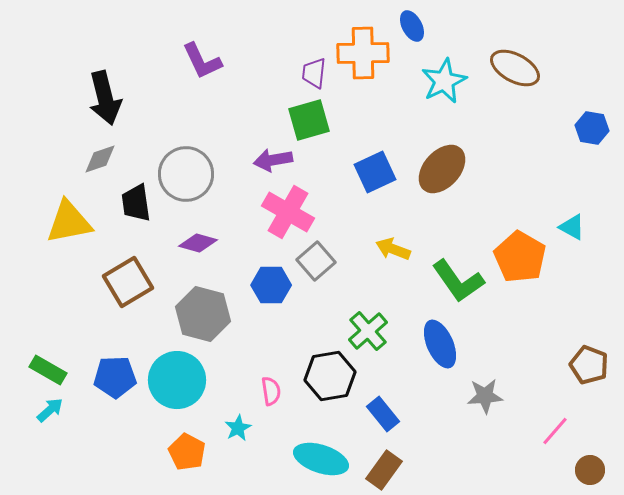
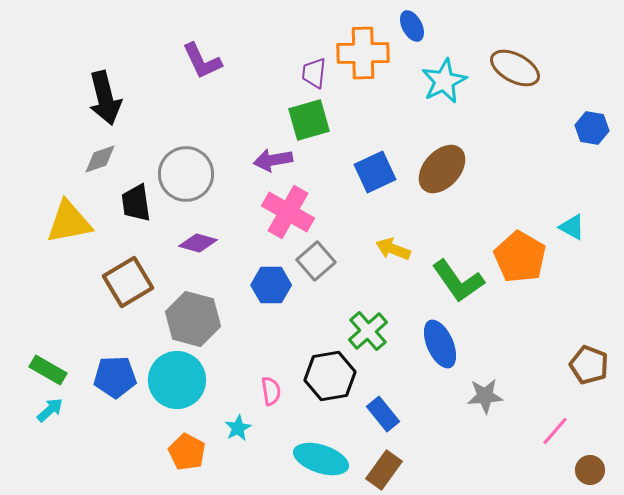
gray hexagon at (203, 314): moved 10 px left, 5 px down
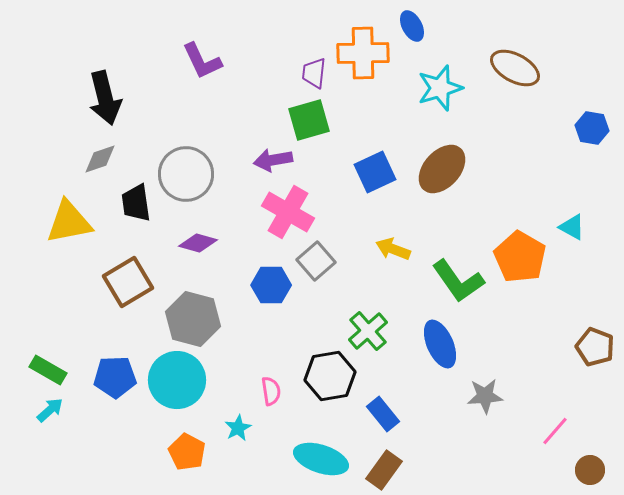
cyan star at (444, 81): moved 4 px left, 7 px down; rotated 9 degrees clockwise
brown pentagon at (589, 365): moved 6 px right, 18 px up
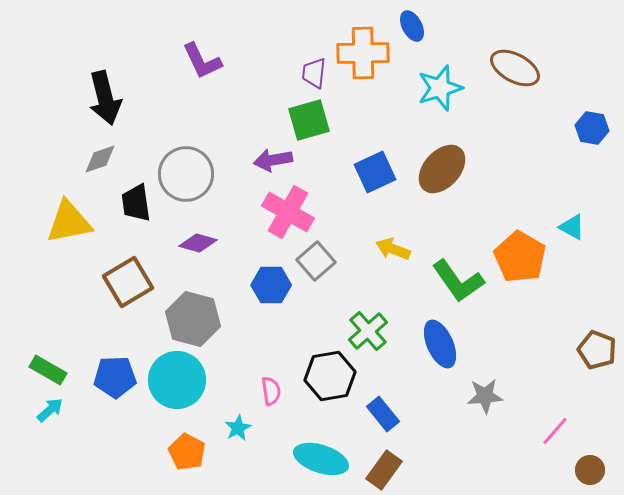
brown pentagon at (595, 347): moved 2 px right, 3 px down
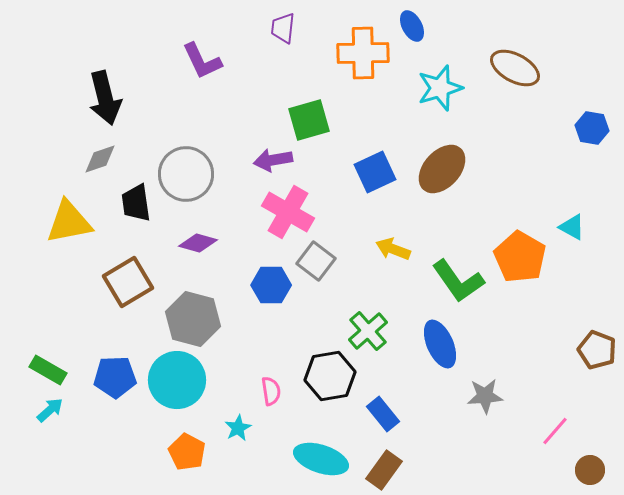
purple trapezoid at (314, 73): moved 31 px left, 45 px up
gray square at (316, 261): rotated 12 degrees counterclockwise
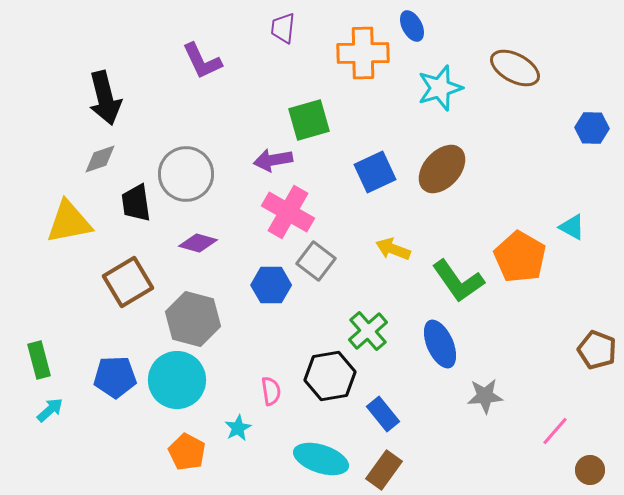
blue hexagon at (592, 128): rotated 8 degrees counterclockwise
green rectangle at (48, 370): moved 9 px left, 10 px up; rotated 45 degrees clockwise
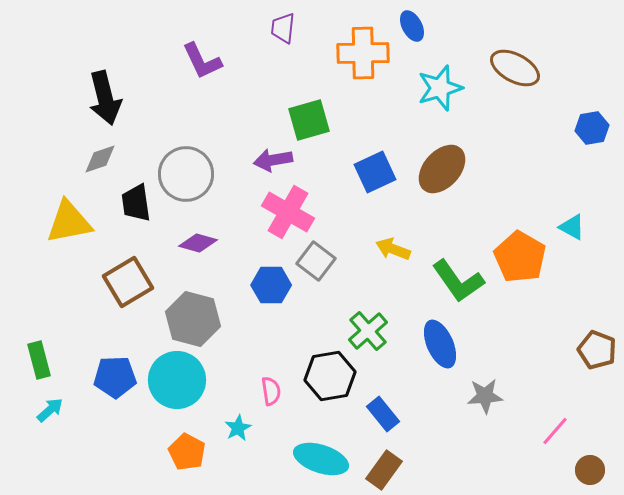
blue hexagon at (592, 128): rotated 12 degrees counterclockwise
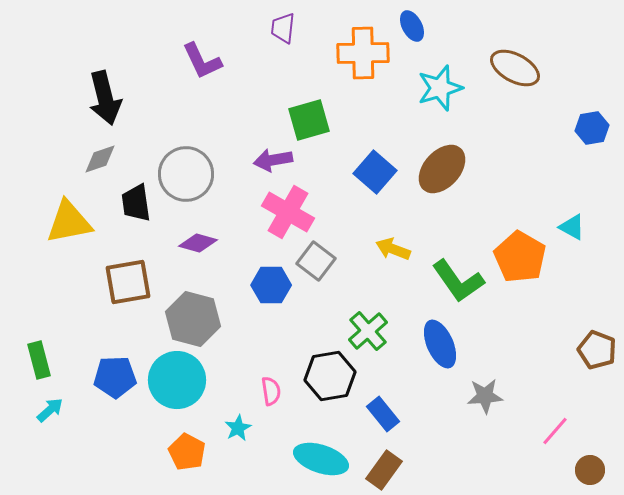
blue square at (375, 172): rotated 24 degrees counterclockwise
brown square at (128, 282): rotated 21 degrees clockwise
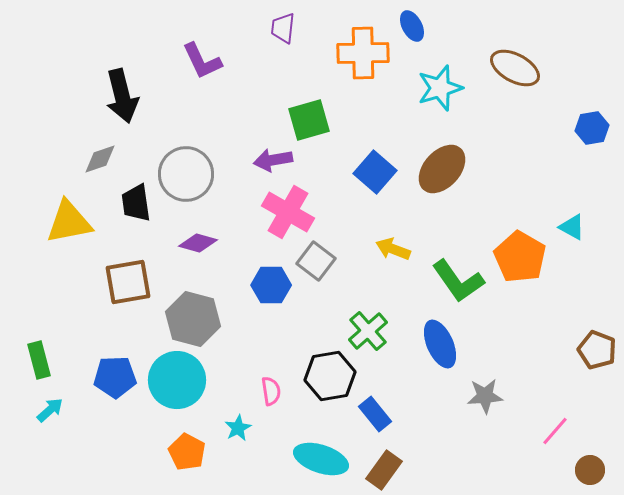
black arrow at (105, 98): moved 17 px right, 2 px up
blue rectangle at (383, 414): moved 8 px left
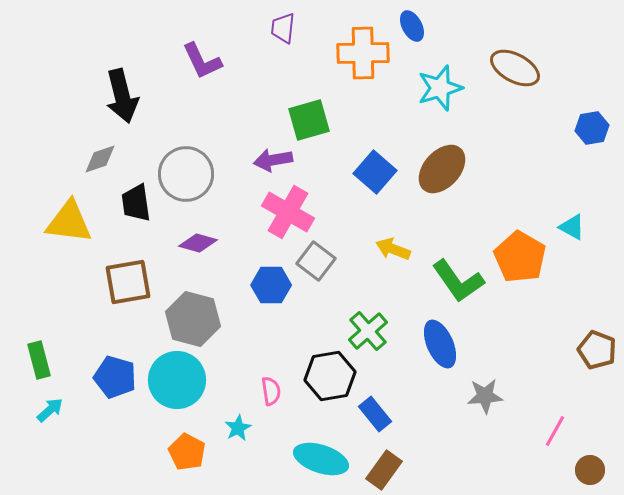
yellow triangle at (69, 222): rotated 18 degrees clockwise
blue pentagon at (115, 377): rotated 18 degrees clockwise
pink line at (555, 431): rotated 12 degrees counterclockwise
